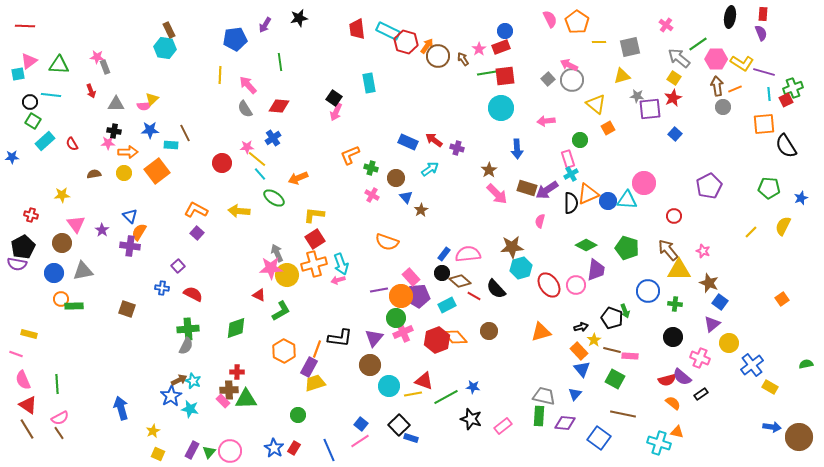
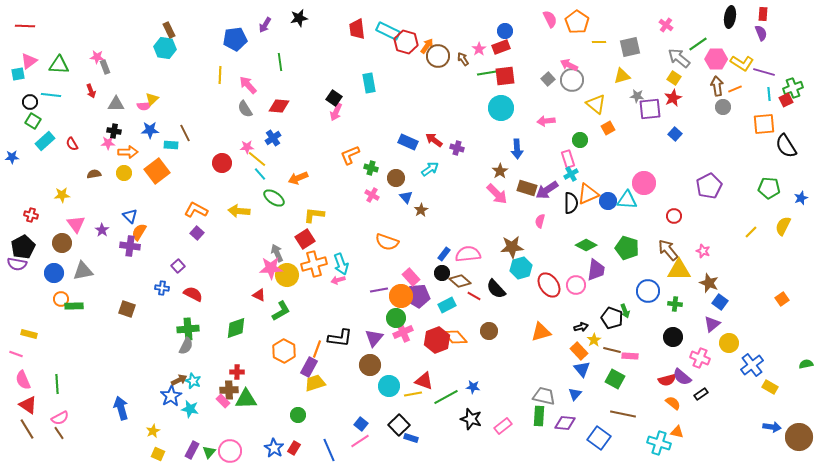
brown star at (489, 170): moved 11 px right, 1 px down
red square at (315, 239): moved 10 px left
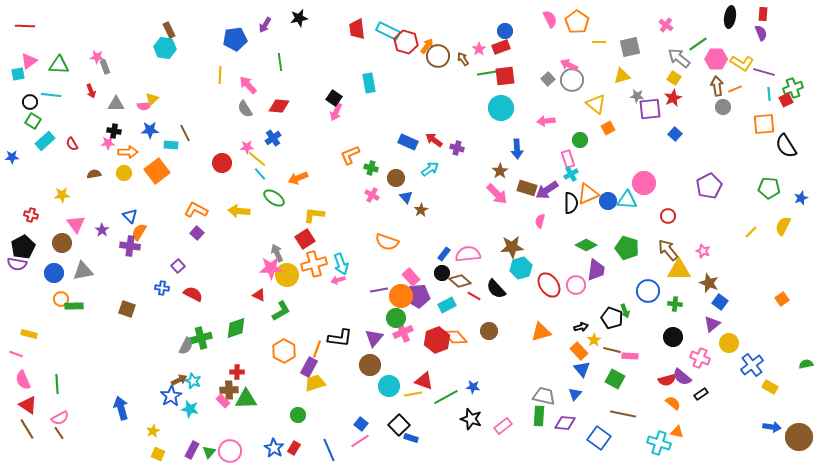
red circle at (674, 216): moved 6 px left
green cross at (188, 329): moved 13 px right, 9 px down; rotated 10 degrees counterclockwise
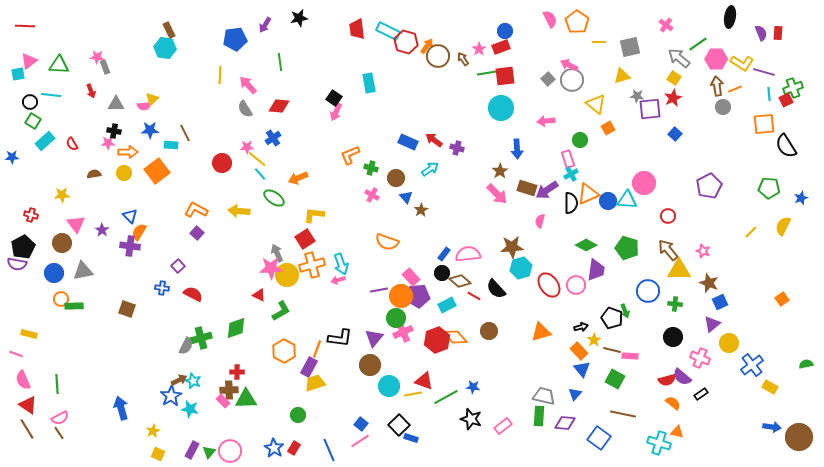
red rectangle at (763, 14): moved 15 px right, 19 px down
orange cross at (314, 264): moved 2 px left, 1 px down
blue square at (720, 302): rotated 28 degrees clockwise
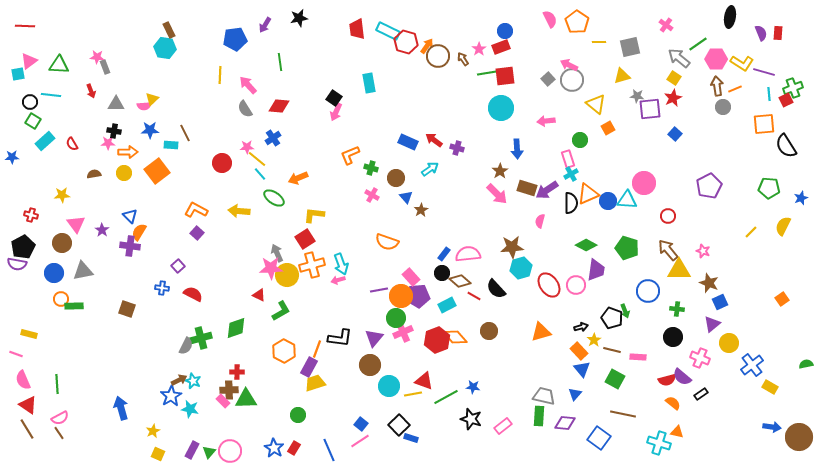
green cross at (675, 304): moved 2 px right, 5 px down
pink rectangle at (630, 356): moved 8 px right, 1 px down
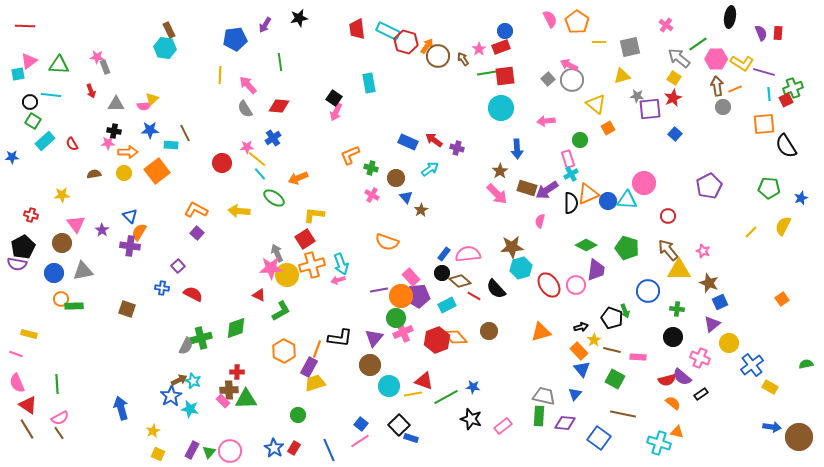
pink semicircle at (23, 380): moved 6 px left, 3 px down
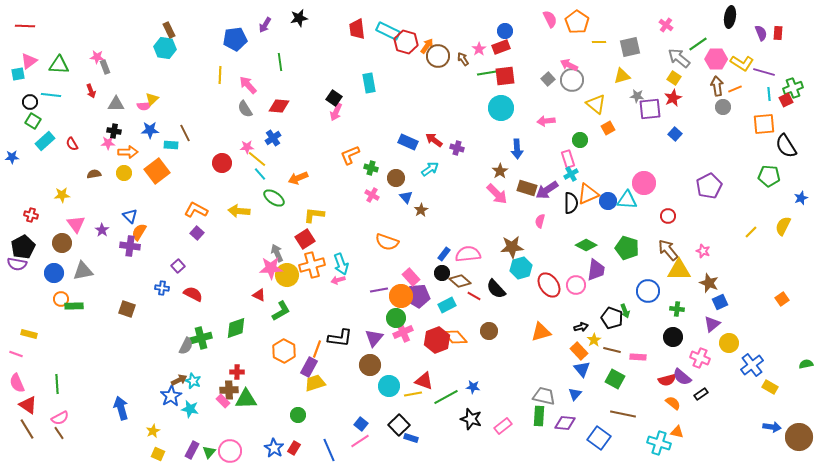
green pentagon at (769, 188): moved 12 px up
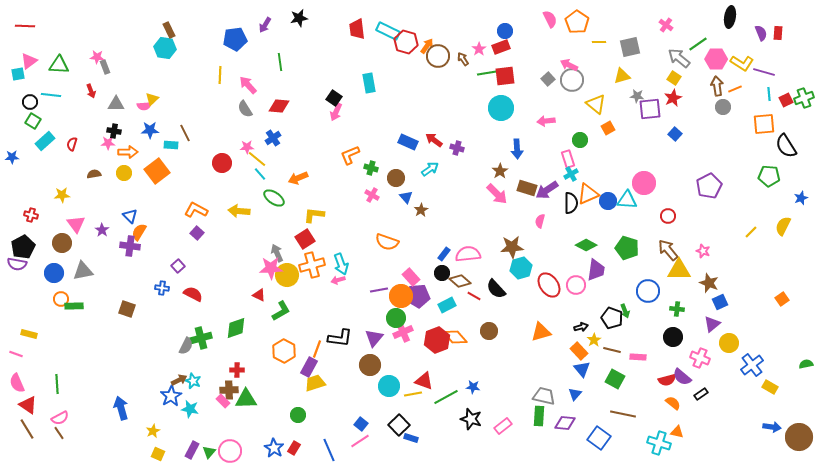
green cross at (793, 88): moved 11 px right, 10 px down
red semicircle at (72, 144): rotated 48 degrees clockwise
red cross at (237, 372): moved 2 px up
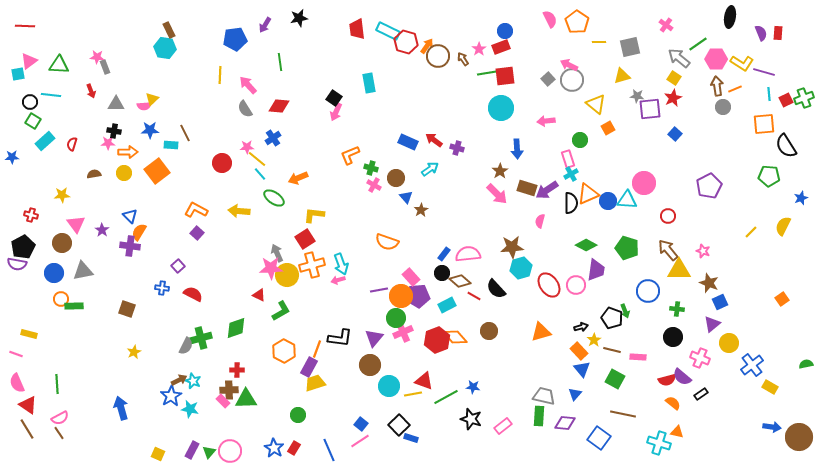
pink cross at (372, 195): moved 2 px right, 10 px up
yellow star at (153, 431): moved 19 px left, 79 px up
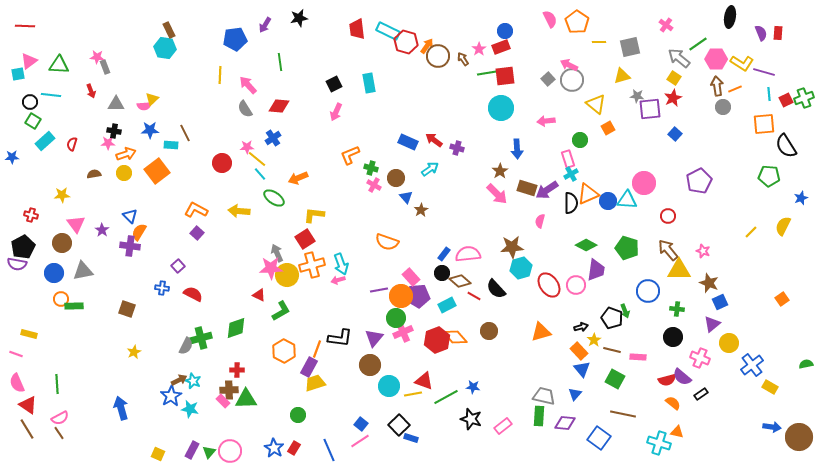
black square at (334, 98): moved 14 px up; rotated 28 degrees clockwise
orange arrow at (128, 152): moved 2 px left, 2 px down; rotated 18 degrees counterclockwise
purple pentagon at (709, 186): moved 10 px left, 5 px up
